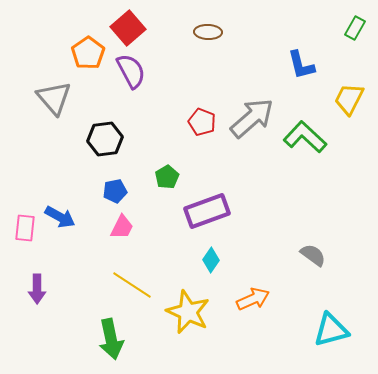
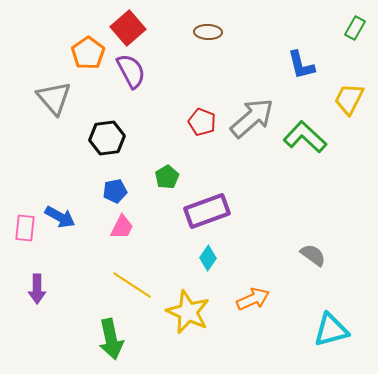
black hexagon: moved 2 px right, 1 px up
cyan diamond: moved 3 px left, 2 px up
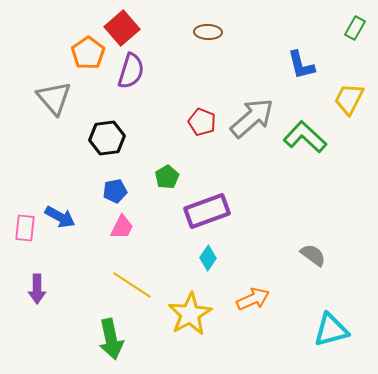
red square: moved 6 px left
purple semicircle: rotated 45 degrees clockwise
yellow star: moved 2 px right, 2 px down; rotated 18 degrees clockwise
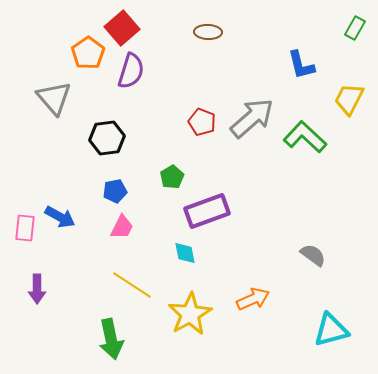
green pentagon: moved 5 px right
cyan diamond: moved 23 px left, 5 px up; rotated 45 degrees counterclockwise
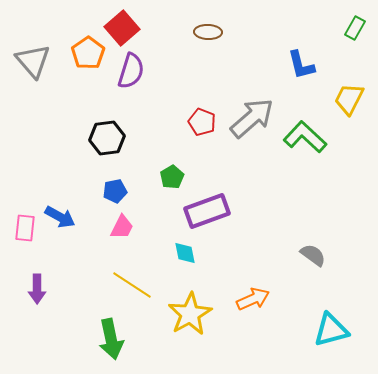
gray triangle: moved 21 px left, 37 px up
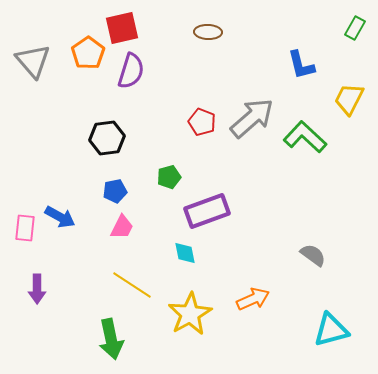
red square: rotated 28 degrees clockwise
green pentagon: moved 3 px left; rotated 15 degrees clockwise
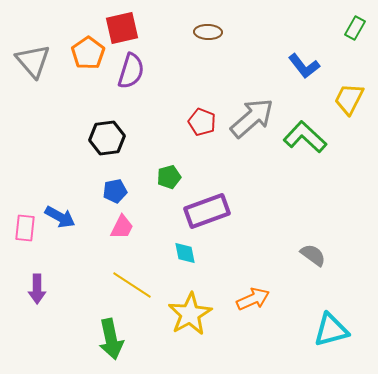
blue L-shape: moved 3 px right, 1 px down; rotated 24 degrees counterclockwise
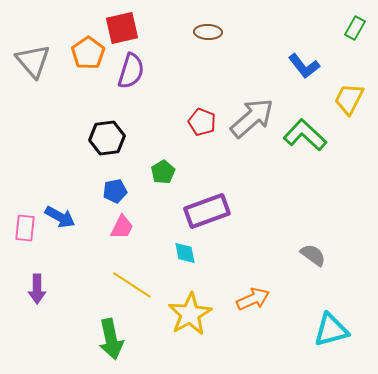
green L-shape: moved 2 px up
green pentagon: moved 6 px left, 5 px up; rotated 15 degrees counterclockwise
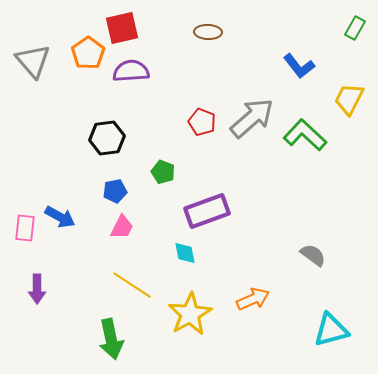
blue L-shape: moved 5 px left
purple semicircle: rotated 111 degrees counterclockwise
green pentagon: rotated 20 degrees counterclockwise
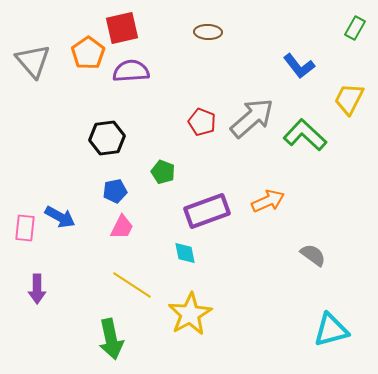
orange arrow: moved 15 px right, 98 px up
